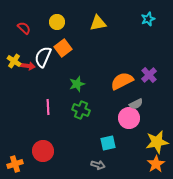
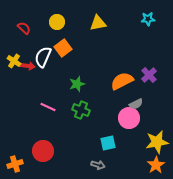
cyan star: rotated 16 degrees clockwise
pink line: rotated 63 degrees counterclockwise
orange star: moved 1 px down
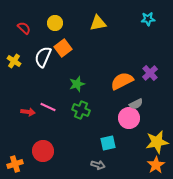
yellow circle: moved 2 px left, 1 px down
red arrow: moved 46 px down
purple cross: moved 1 px right, 2 px up
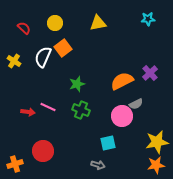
pink circle: moved 7 px left, 2 px up
orange star: rotated 24 degrees clockwise
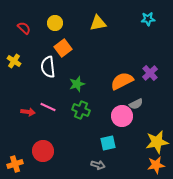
white semicircle: moved 5 px right, 10 px down; rotated 30 degrees counterclockwise
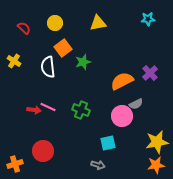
green star: moved 6 px right, 22 px up
red arrow: moved 6 px right, 2 px up
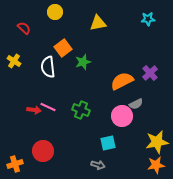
yellow circle: moved 11 px up
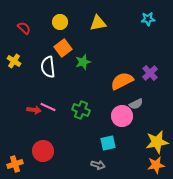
yellow circle: moved 5 px right, 10 px down
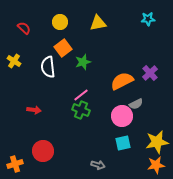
pink line: moved 33 px right, 12 px up; rotated 63 degrees counterclockwise
cyan square: moved 15 px right
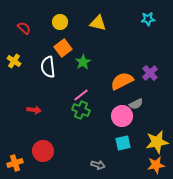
yellow triangle: rotated 24 degrees clockwise
green star: rotated 14 degrees counterclockwise
orange cross: moved 1 px up
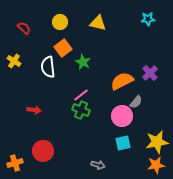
green star: rotated 14 degrees counterclockwise
gray semicircle: moved 2 px up; rotated 24 degrees counterclockwise
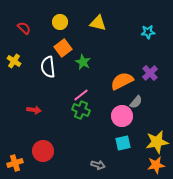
cyan star: moved 13 px down
